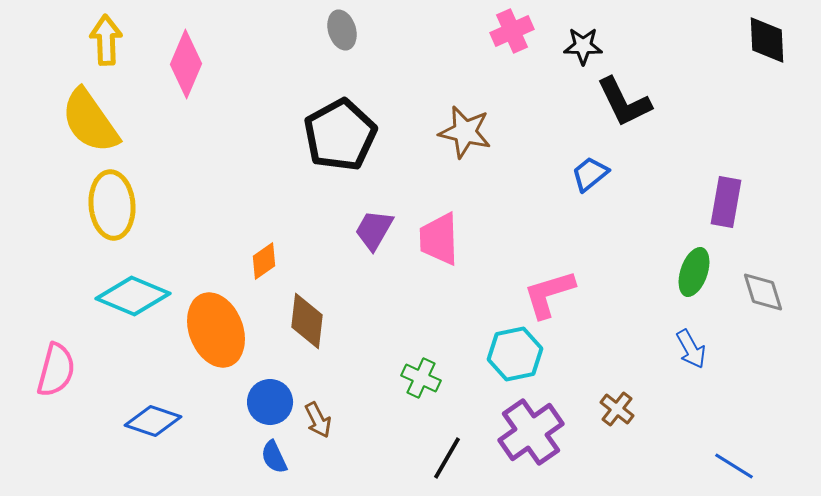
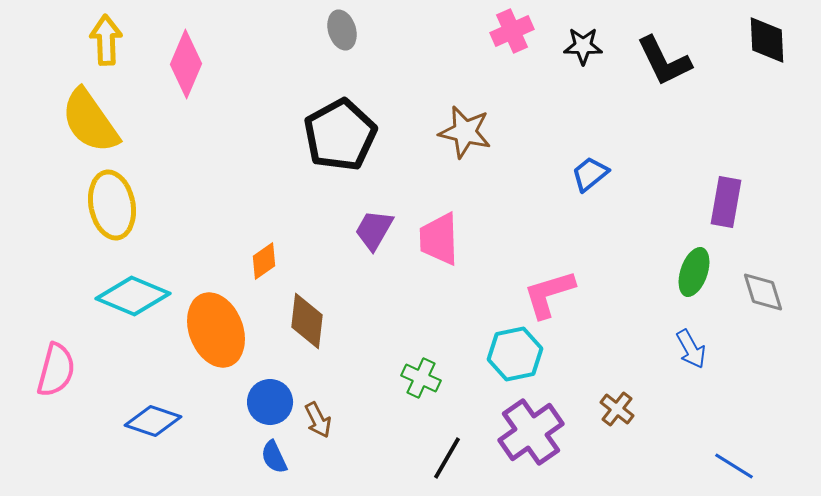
black L-shape: moved 40 px right, 41 px up
yellow ellipse: rotated 6 degrees counterclockwise
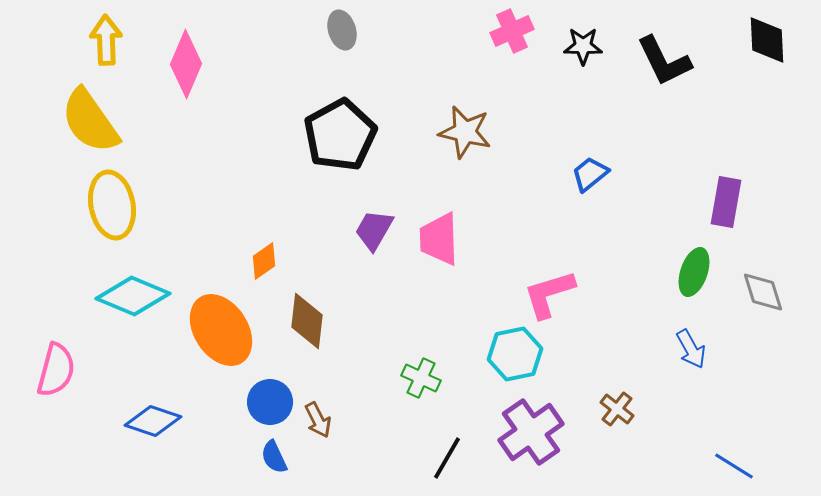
orange ellipse: moved 5 px right; rotated 12 degrees counterclockwise
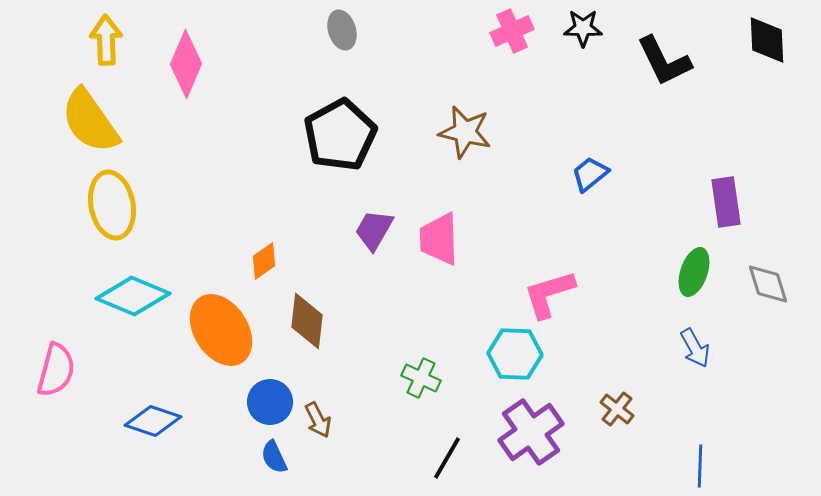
black star: moved 18 px up
purple rectangle: rotated 18 degrees counterclockwise
gray diamond: moved 5 px right, 8 px up
blue arrow: moved 4 px right, 1 px up
cyan hexagon: rotated 14 degrees clockwise
blue line: moved 34 px left; rotated 60 degrees clockwise
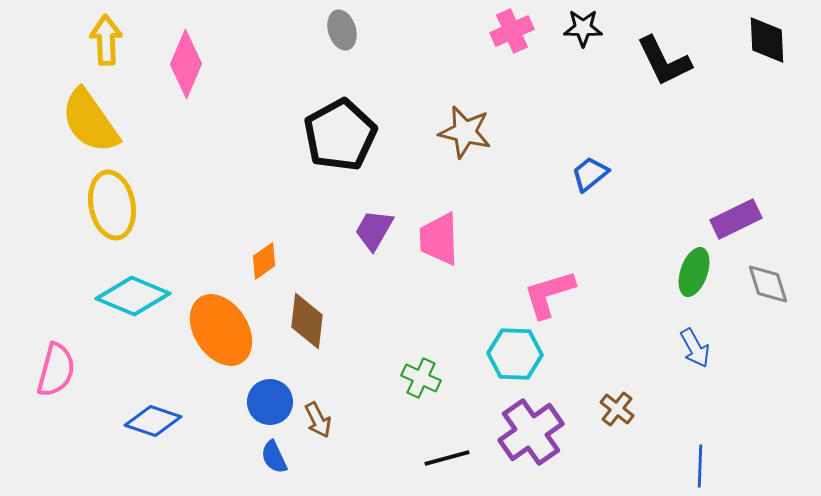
purple rectangle: moved 10 px right, 17 px down; rotated 72 degrees clockwise
black line: rotated 45 degrees clockwise
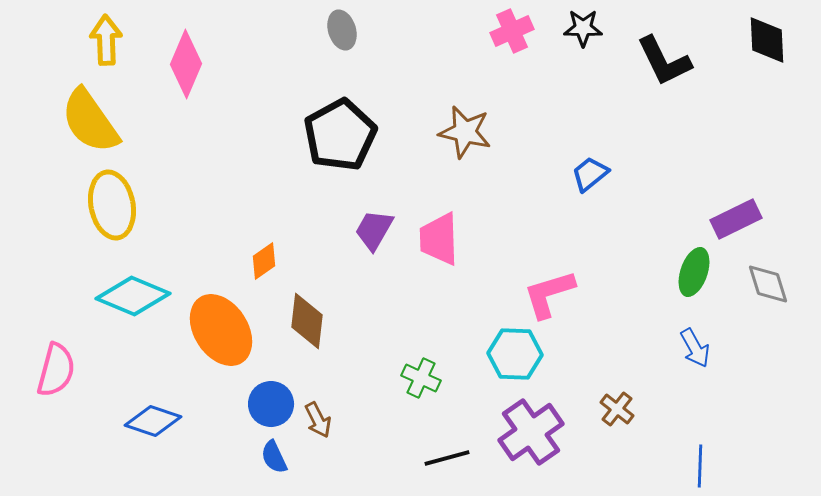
blue circle: moved 1 px right, 2 px down
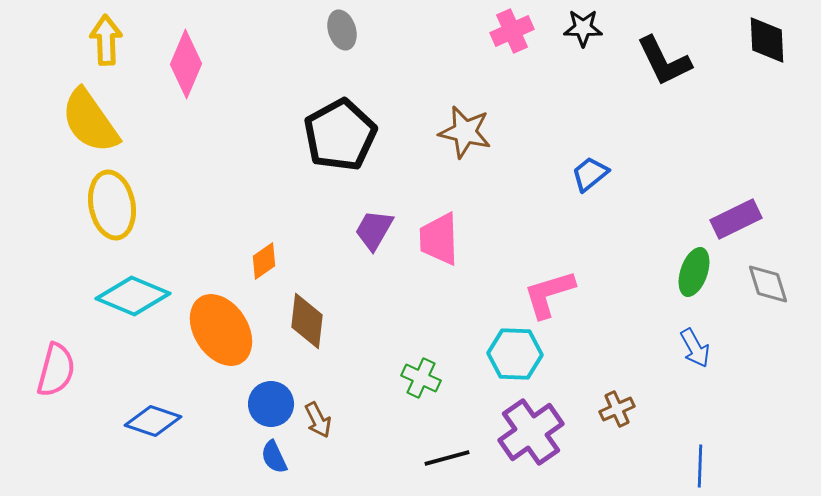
brown cross: rotated 28 degrees clockwise
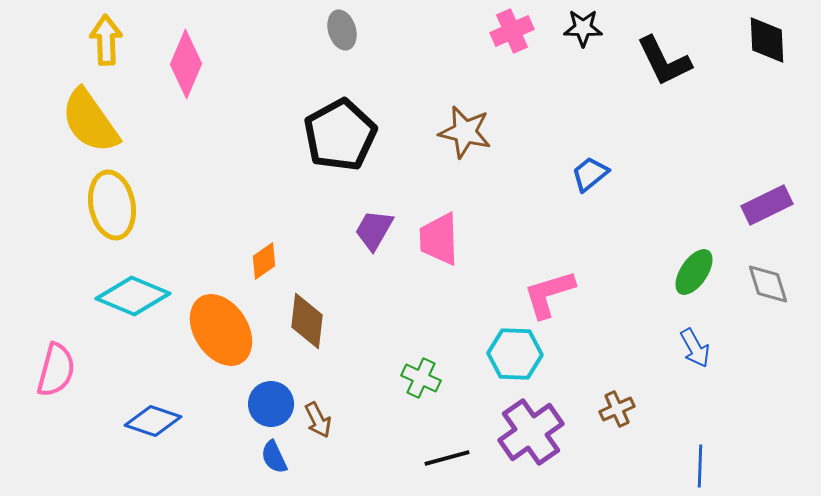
purple rectangle: moved 31 px right, 14 px up
green ellipse: rotated 15 degrees clockwise
